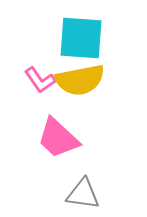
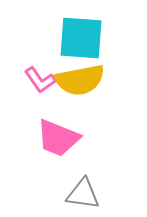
pink trapezoid: rotated 21 degrees counterclockwise
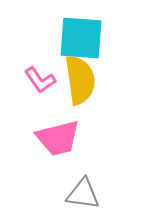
yellow semicircle: rotated 87 degrees counterclockwise
pink trapezoid: rotated 36 degrees counterclockwise
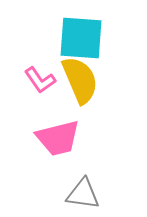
yellow semicircle: rotated 15 degrees counterclockwise
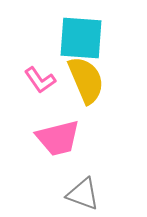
yellow semicircle: moved 6 px right
gray triangle: rotated 12 degrees clockwise
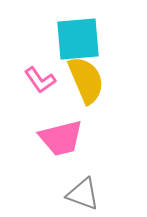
cyan square: moved 3 px left, 1 px down; rotated 9 degrees counterclockwise
pink trapezoid: moved 3 px right
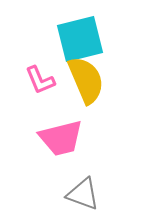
cyan square: moved 2 px right; rotated 9 degrees counterclockwise
pink L-shape: rotated 12 degrees clockwise
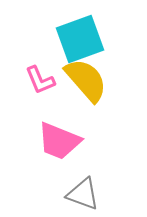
cyan square: rotated 6 degrees counterclockwise
yellow semicircle: rotated 18 degrees counterclockwise
pink trapezoid: moved 2 px left, 3 px down; rotated 36 degrees clockwise
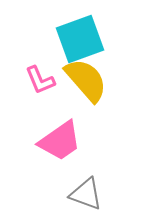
pink trapezoid: moved 1 px right; rotated 57 degrees counterclockwise
gray triangle: moved 3 px right
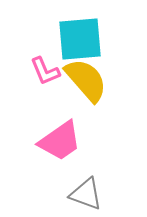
cyan square: rotated 15 degrees clockwise
pink L-shape: moved 5 px right, 9 px up
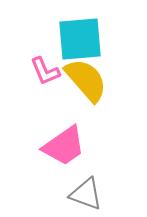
pink trapezoid: moved 4 px right, 5 px down
